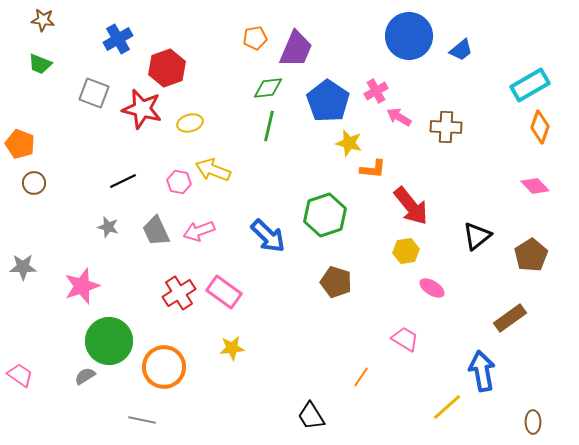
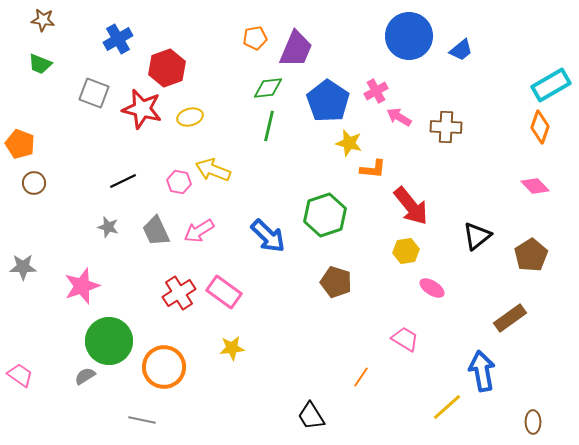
cyan rectangle at (530, 85): moved 21 px right
yellow ellipse at (190, 123): moved 6 px up
pink arrow at (199, 231): rotated 12 degrees counterclockwise
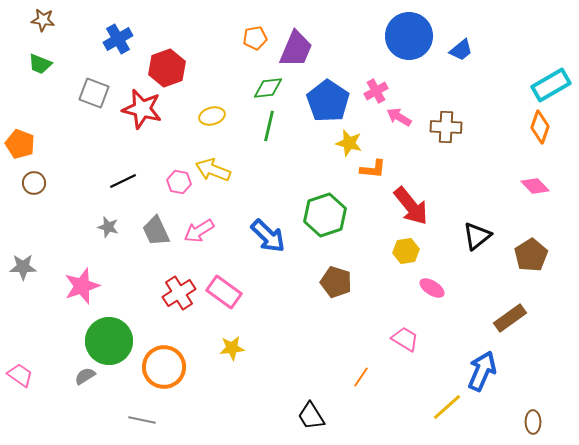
yellow ellipse at (190, 117): moved 22 px right, 1 px up
blue arrow at (482, 371): rotated 33 degrees clockwise
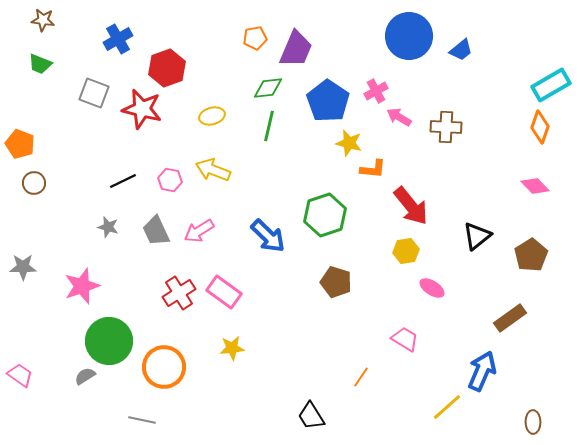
pink hexagon at (179, 182): moved 9 px left, 2 px up
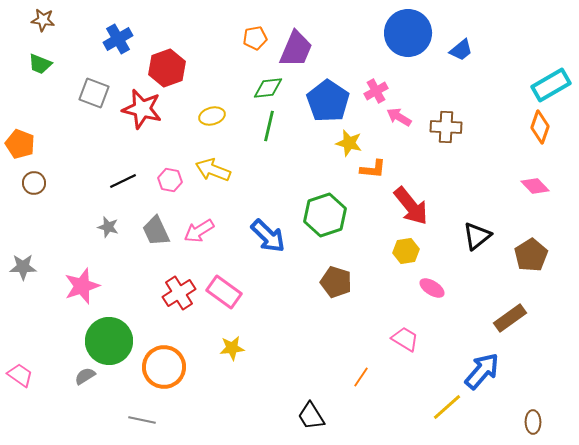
blue circle at (409, 36): moved 1 px left, 3 px up
blue arrow at (482, 371): rotated 18 degrees clockwise
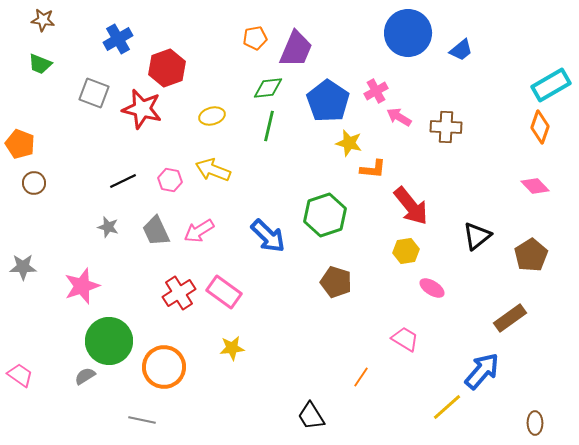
brown ellipse at (533, 422): moved 2 px right, 1 px down
